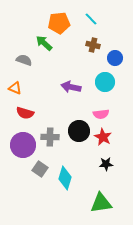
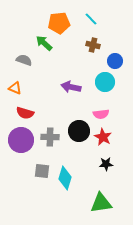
blue circle: moved 3 px down
purple circle: moved 2 px left, 5 px up
gray square: moved 2 px right, 2 px down; rotated 28 degrees counterclockwise
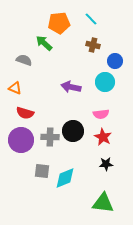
black circle: moved 6 px left
cyan diamond: rotated 50 degrees clockwise
green triangle: moved 2 px right; rotated 15 degrees clockwise
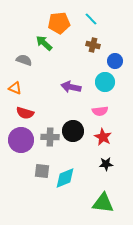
pink semicircle: moved 1 px left, 3 px up
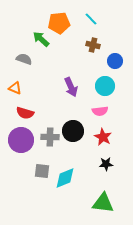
green arrow: moved 3 px left, 4 px up
gray semicircle: moved 1 px up
cyan circle: moved 4 px down
purple arrow: rotated 126 degrees counterclockwise
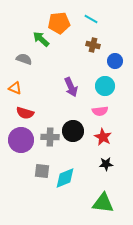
cyan line: rotated 16 degrees counterclockwise
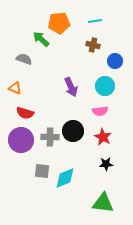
cyan line: moved 4 px right, 2 px down; rotated 40 degrees counterclockwise
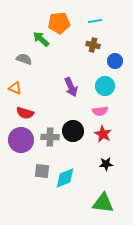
red star: moved 3 px up
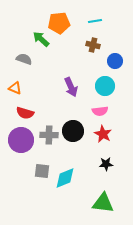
gray cross: moved 1 px left, 2 px up
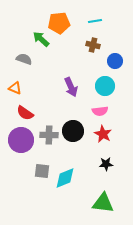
red semicircle: rotated 18 degrees clockwise
